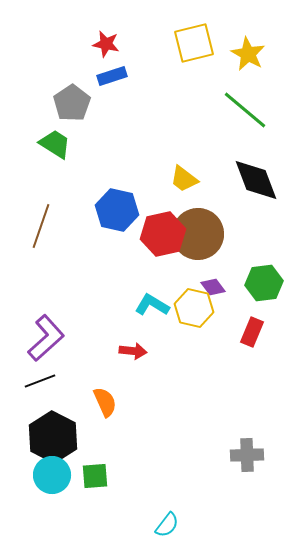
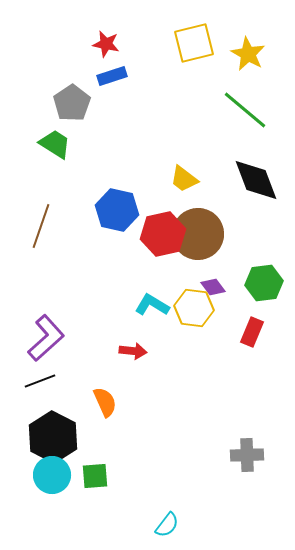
yellow hexagon: rotated 6 degrees counterclockwise
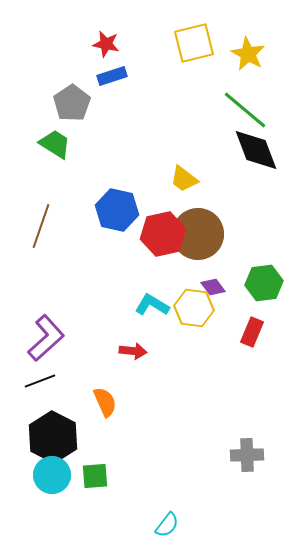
black diamond: moved 30 px up
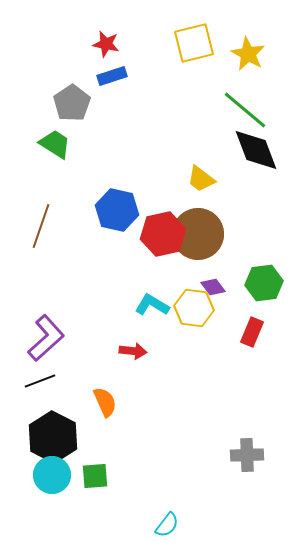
yellow trapezoid: moved 17 px right
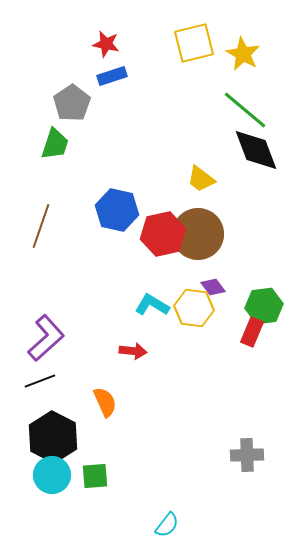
yellow star: moved 5 px left
green trapezoid: rotated 76 degrees clockwise
green hexagon: moved 23 px down
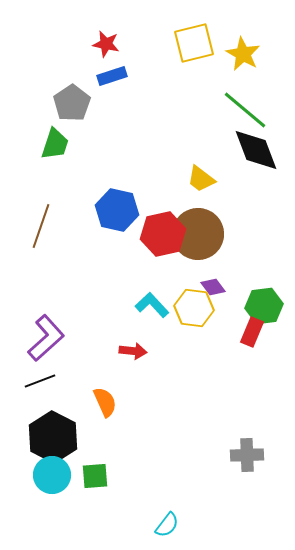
cyan L-shape: rotated 16 degrees clockwise
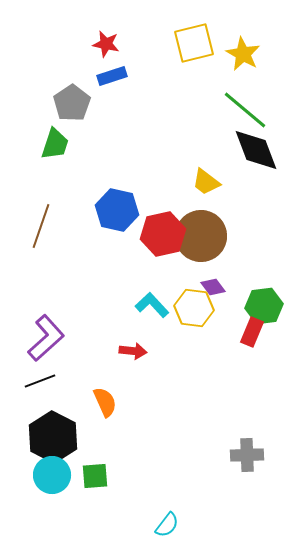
yellow trapezoid: moved 5 px right, 3 px down
brown circle: moved 3 px right, 2 px down
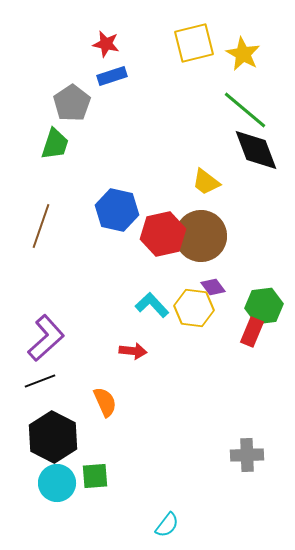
cyan circle: moved 5 px right, 8 px down
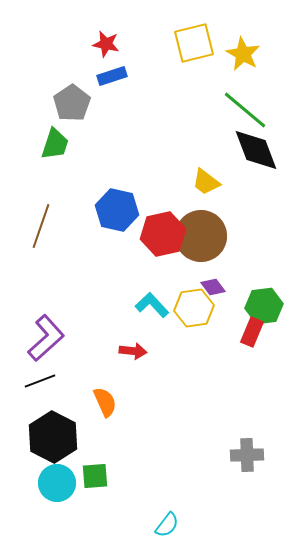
yellow hexagon: rotated 15 degrees counterclockwise
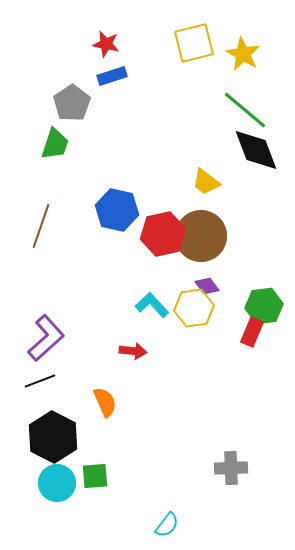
purple diamond: moved 6 px left, 1 px up
gray cross: moved 16 px left, 13 px down
